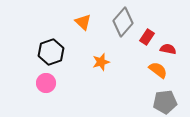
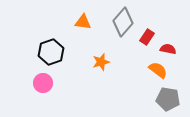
orange triangle: rotated 36 degrees counterclockwise
pink circle: moved 3 px left
gray pentagon: moved 3 px right, 3 px up; rotated 15 degrees clockwise
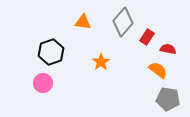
orange star: rotated 18 degrees counterclockwise
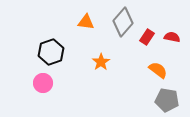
orange triangle: moved 3 px right
red semicircle: moved 4 px right, 12 px up
gray pentagon: moved 1 px left, 1 px down
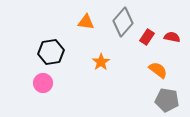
black hexagon: rotated 10 degrees clockwise
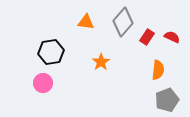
red semicircle: rotated 14 degrees clockwise
orange semicircle: rotated 60 degrees clockwise
gray pentagon: rotated 30 degrees counterclockwise
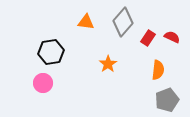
red rectangle: moved 1 px right, 1 px down
orange star: moved 7 px right, 2 px down
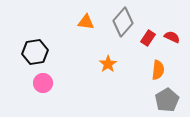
black hexagon: moved 16 px left
gray pentagon: rotated 10 degrees counterclockwise
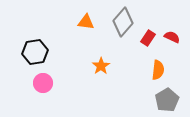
orange star: moved 7 px left, 2 px down
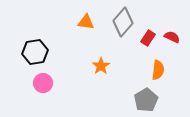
gray pentagon: moved 21 px left
